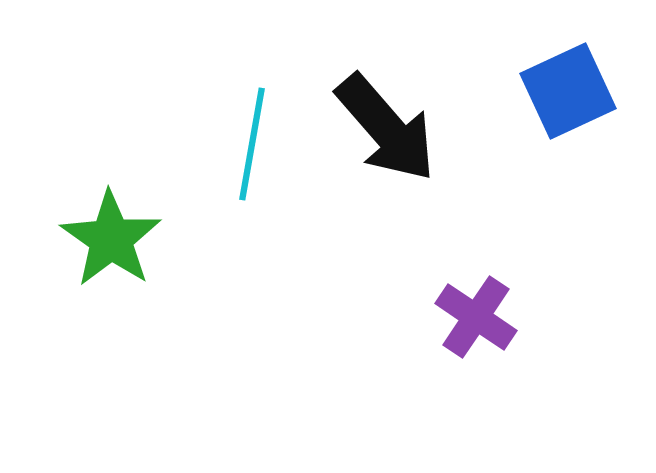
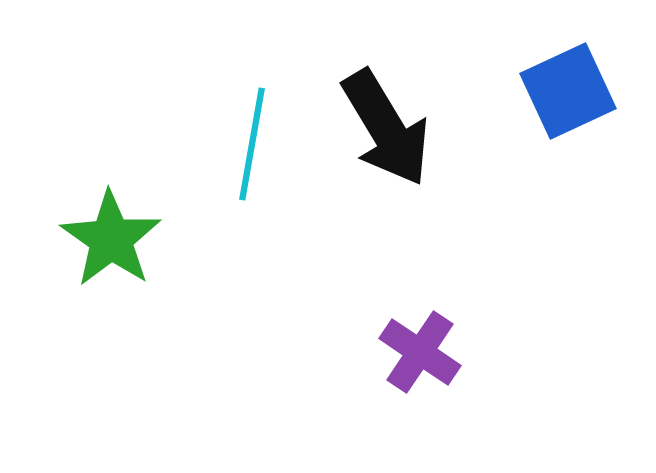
black arrow: rotated 10 degrees clockwise
purple cross: moved 56 px left, 35 px down
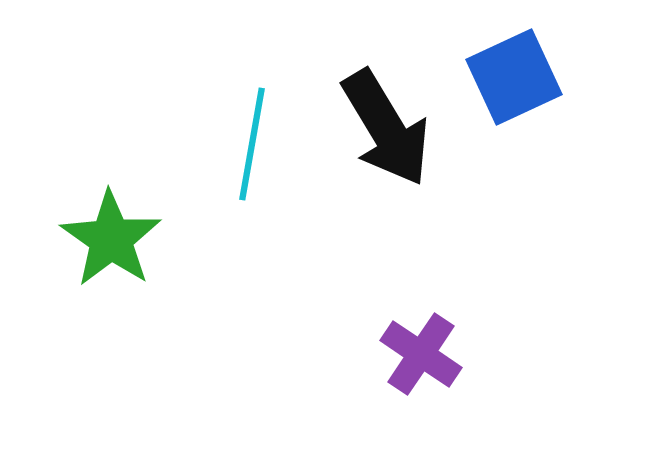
blue square: moved 54 px left, 14 px up
purple cross: moved 1 px right, 2 px down
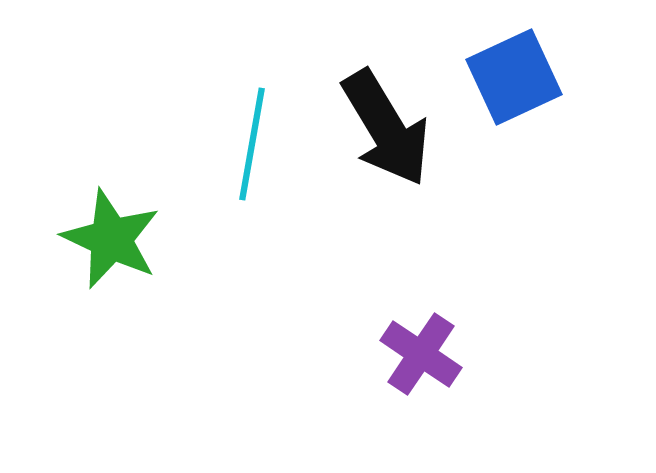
green star: rotated 10 degrees counterclockwise
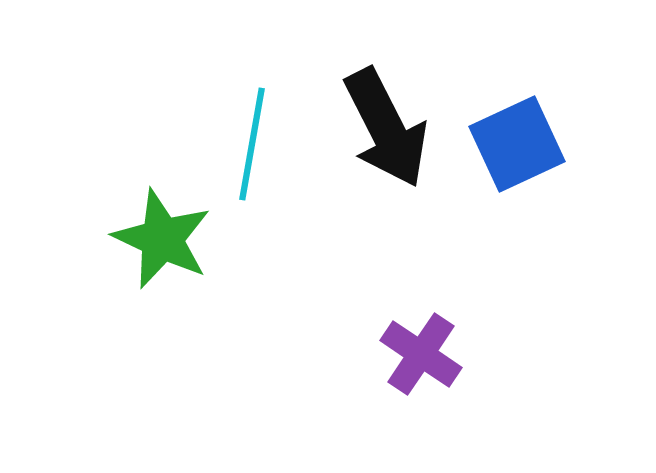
blue square: moved 3 px right, 67 px down
black arrow: rotated 4 degrees clockwise
green star: moved 51 px right
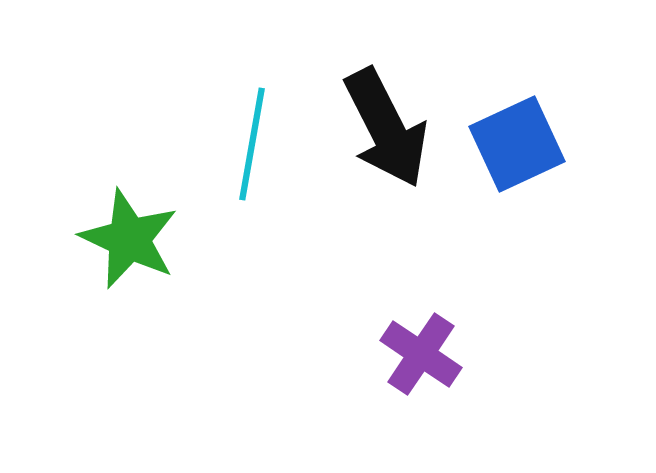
green star: moved 33 px left
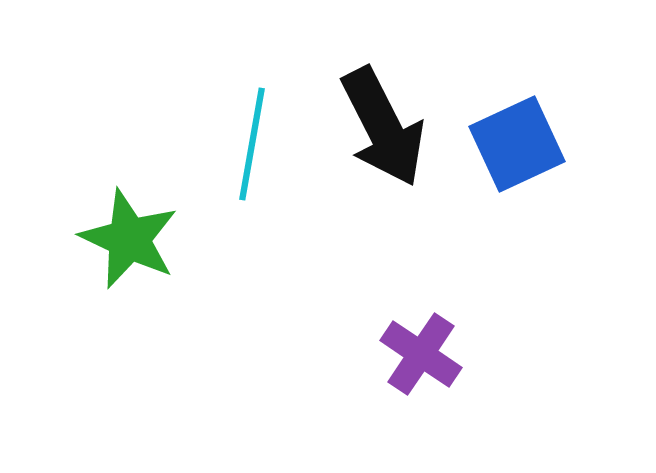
black arrow: moved 3 px left, 1 px up
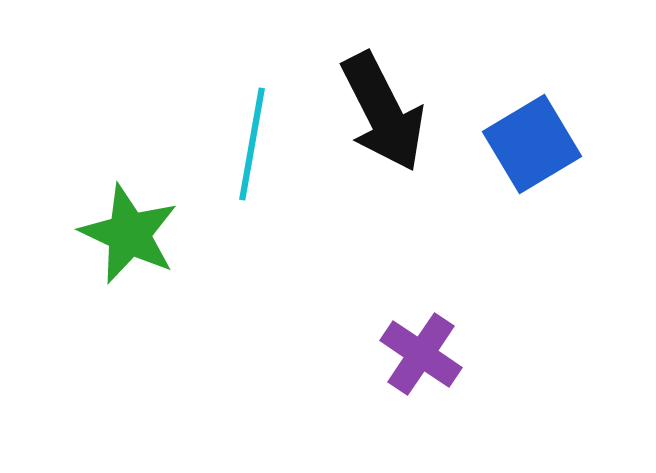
black arrow: moved 15 px up
blue square: moved 15 px right; rotated 6 degrees counterclockwise
green star: moved 5 px up
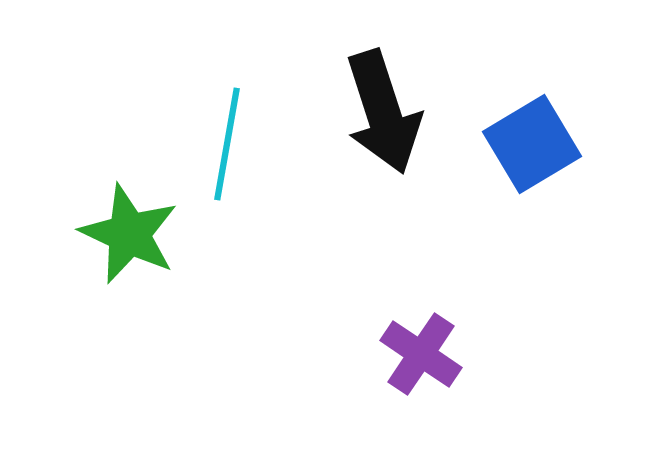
black arrow: rotated 9 degrees clockwise
cyan line: moved 25 px left
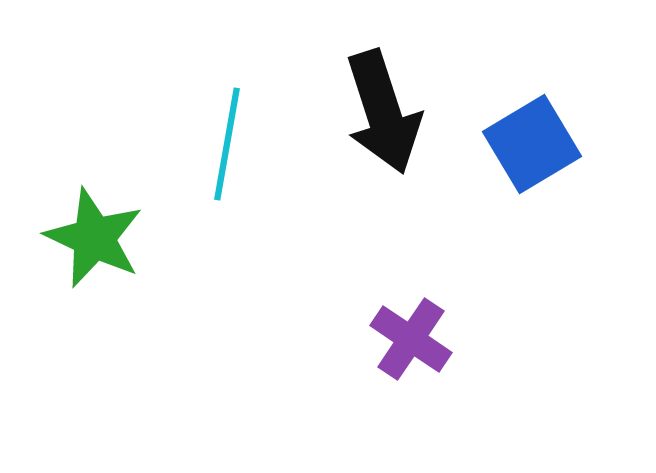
green star: moved 35 px left, 4 px down
purple cross: moved 10 px left, 15 px up
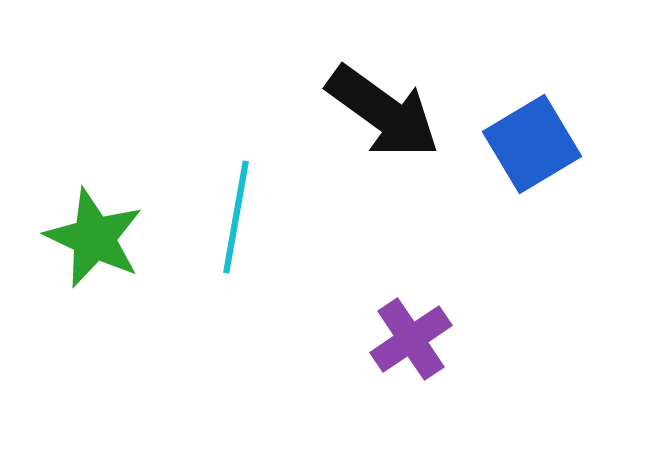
black arrow: rotated 36 degrees counterclockwise
cyan line: moved 9 px right, 73 px down
purple cross: rotated 22 degrees clockwise
